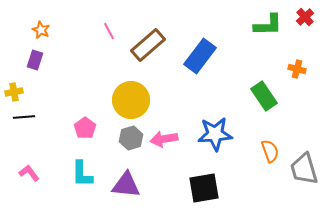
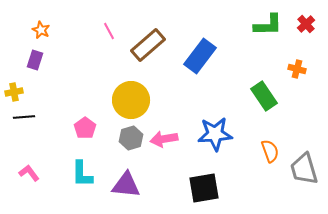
red cross: moved 1 px right, 7 px down
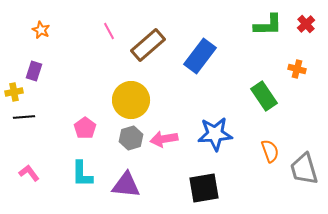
purple rectangle: moved 1 px left, 11 px down
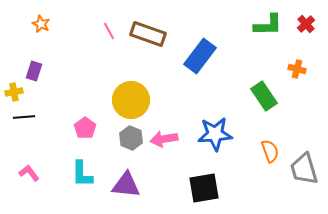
orange star: moved 6 px up
brown rectangle: moved 11 px up; rotated 60 degrees clockwise
gray hexagon: rotated 20 degrees counterclockwise
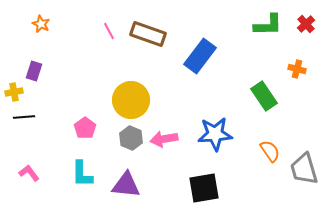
orange semicircle: rotated 15 degrees counterclockwise
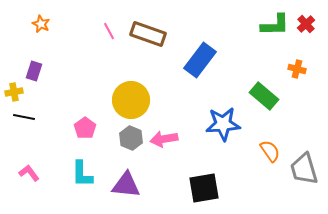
green L-shape: moved 7 px right
blue rectangle: moved 4 px down
green rectangle: rotated 16 degrees counterclockwise
black line: rotated 15 degrees clockwise
blue star: moved 8 px right, 10 px up
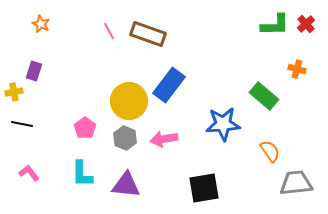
blue rectangle: moved 31 px left, 25 px down
yellow circle: moved 2 px left, 1 px down
black line: moved 2 px left, 7 px down
gray hexagon: moved 6 px left
gray trapezoid: moved 8 px left, 14 px down; rotated 100 degrees clockwise
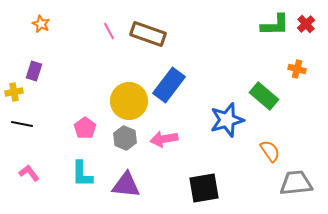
blue star: moved 4 px right, 4 px up; rotated 12 degrees counterclockwise
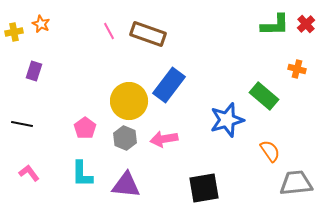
yellow cross: moved 60 px up
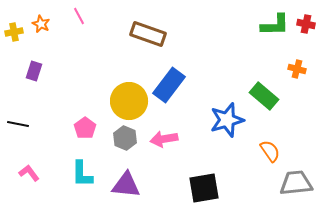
red cross: rotated 36 degrees counterclockwise
pink line: moved 30 px left, 15 px up
black line: moved 4 px left
